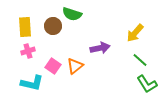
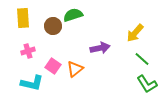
green semicircle: moved 1 px right, 1 px down; rotated 144 degrees clockwise
yellow rectangle: moved 2 px left, 9 px up
green line: moved 2 px right, 1 px up
orange triangle: moved 3 px down
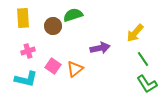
green line: moved 1 px right; rotated 14 degrees clockwise
cyan L-shape: moved 6 px left, 4 px up
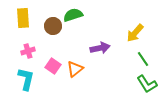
cyan L-shape: rotated 90 degrees counterclockwise
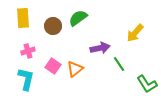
green semicircle: moved 5 px right, 3 px down; rotated 18 degrees counterclockwise
green line: moved 24 px left, 5 px down
